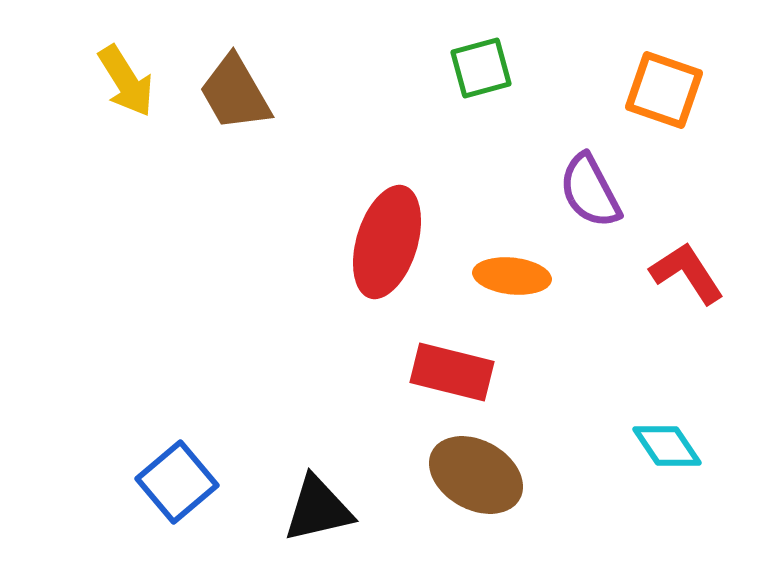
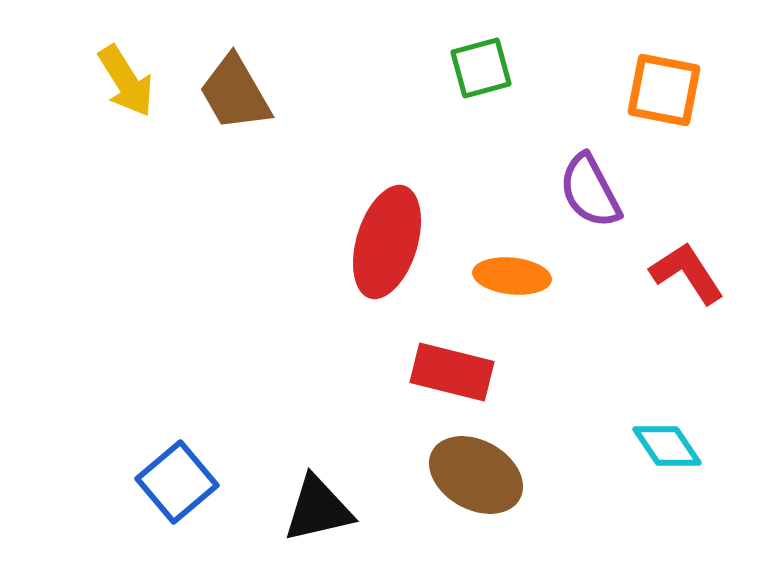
orange square: rotated 8 degrees counterclockwise
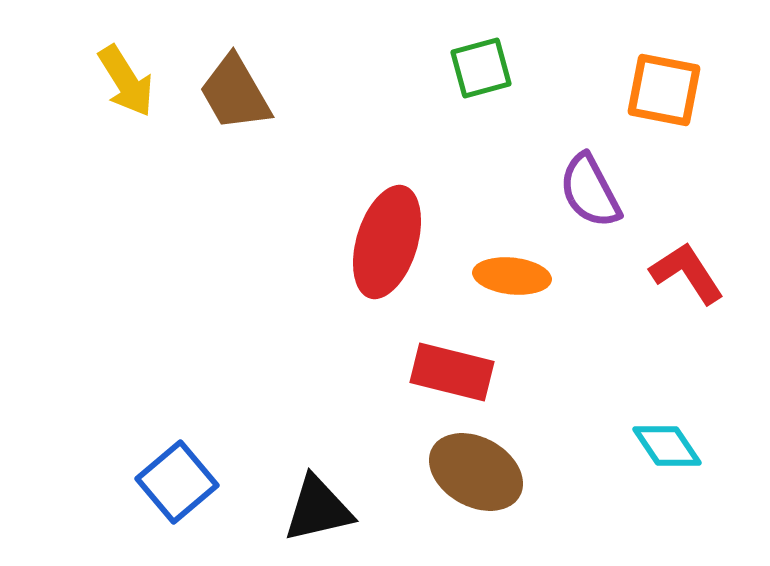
brown ellipse: moved 3 px up
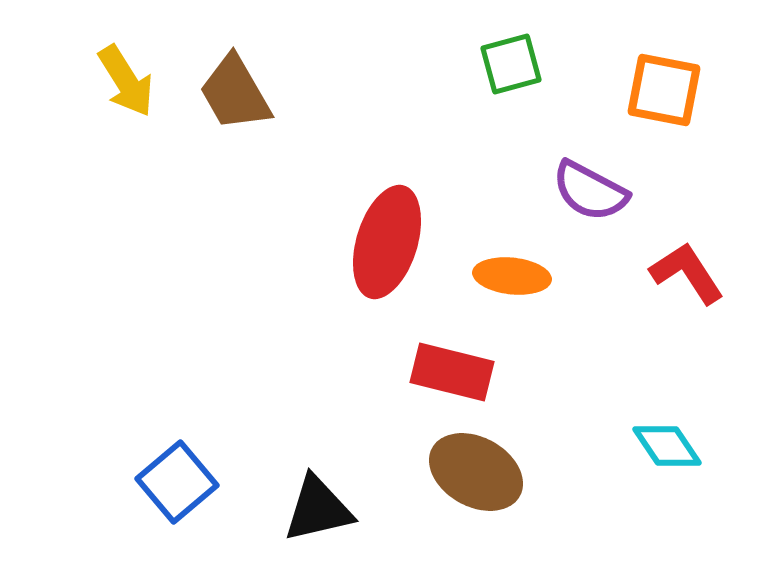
green square: moved 30 px right, 4 px up
purple semicircle: rotated 34 degrees counterclockwise
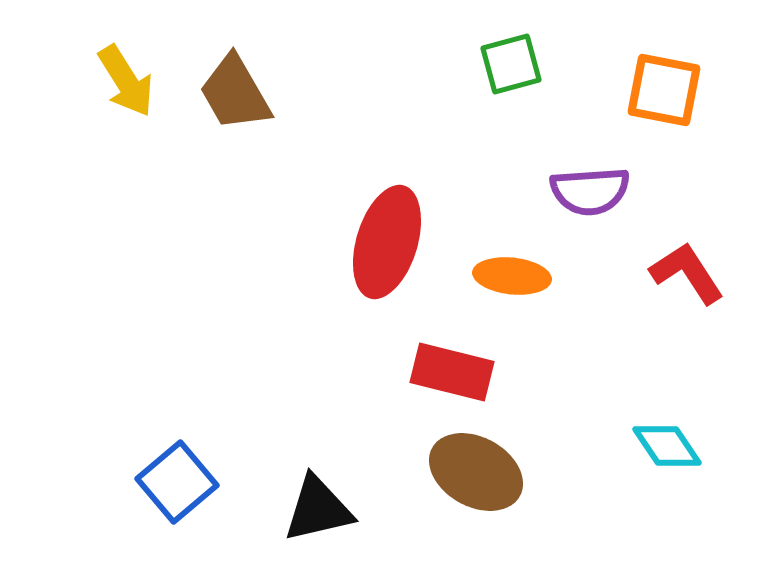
purple semicircle: rotated 32 degrees counterclockwise
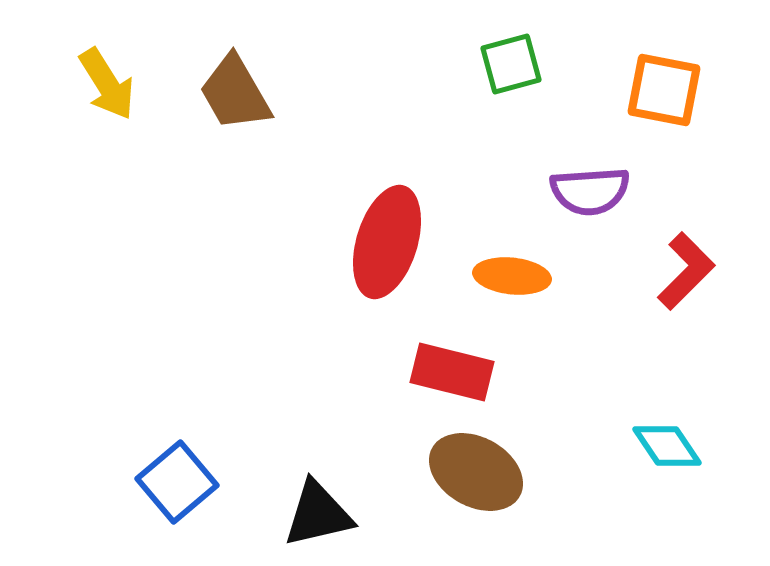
yellow arrow: moved 19 px left, 3 px down
red L-shape: moved 1 px left, 2 px up; rotated 78 degrees clockwise
black triangle: moved 5 px down
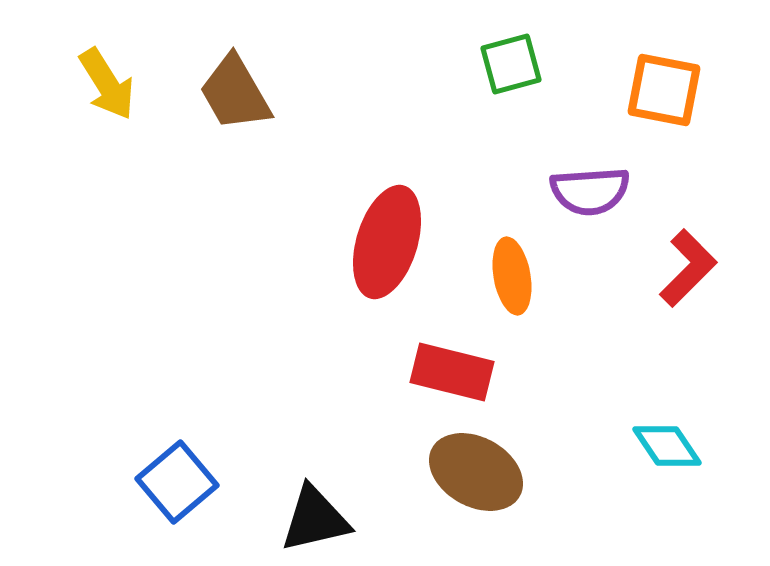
red L-shape: moved 2 px right, 3 px up
orange ellipse: rotated 74 degrees clockwise
black triangle: moved 3 px left, 5 px down
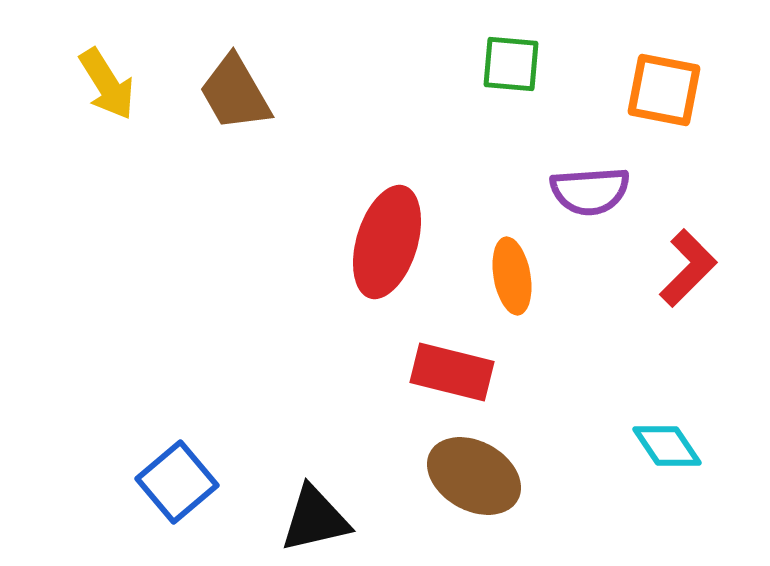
green square: rotated 20 degrees clockwise
brown ellipse: moved 2 px left, 4 px down
